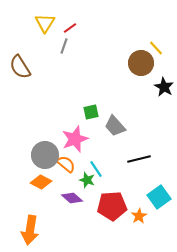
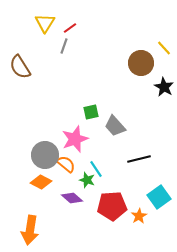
yellow line: moved 8 px right
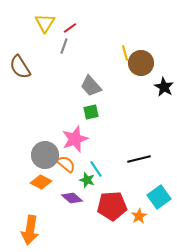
yellow line: moved 39 px left, 5 px down; rotated 28 degrees clockwise
gray trapezoid: moved 24 px left, 40 px up
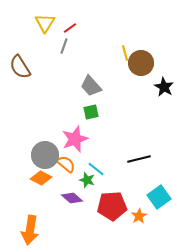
cyan line: rotated 18 degrees counterclockwise
orange diamond: moved 4 px up
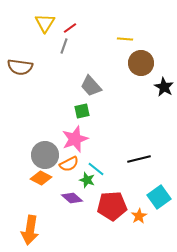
yellow line: moved 14 px up; rotated 70 degrees counterclockwise
brown semicircle: rotated 50 degrees counterclockwise
green square: moved 9 px left, 1 px up
orange semicircle: moved 3 px right; rotated 114 degrees clockwise
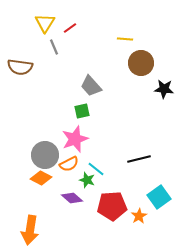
gray line: moved 10 px left, 1 px down; rotated 42 degrees counterclockwise
black star: moved 2 px down; rotated 24 degrees counterclockwise
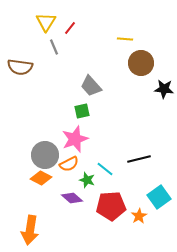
yellow triangle: moved 1 px right, 1 px up
red line: rotated 16 degrees counterclockwise
cyan line: moved 9 px right
red pentagon: moved 1 px left
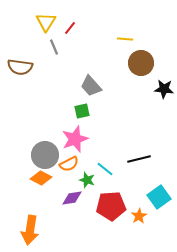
purple diamond: rotated 50 degrees counterclockwise
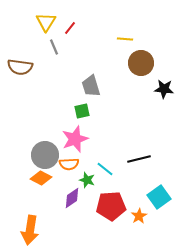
gray trapezoid: rotated 25 degrees clockwise
orange semicircle: rotated 24 degrees clockwise
purple diamond: rotated 25 degrees counterclockwise
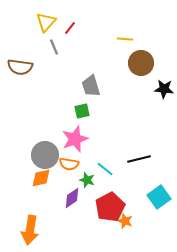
yellow triangle: rotated 10 degrees clockwise
orange semicircle: rotated 12 degrees clockwise
orange diamond: rotated 40 degrees counterclockwise
red pentagon: moved 1 px left, 1 px down; rotated 24 degrees counterclockwise
orange star: moved 14 px left, 5 px down; rotated 21 degrees counterclockwise
